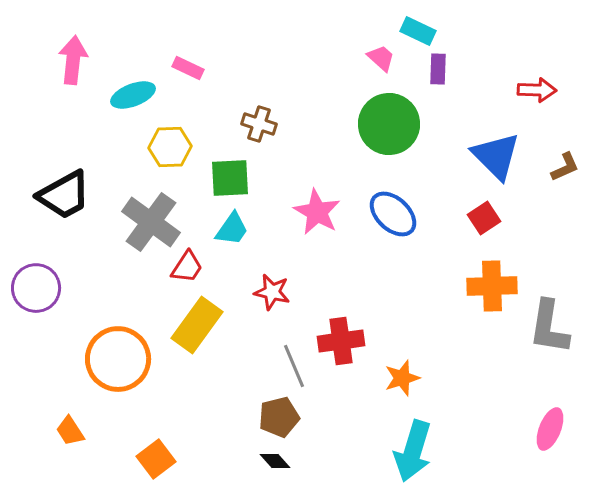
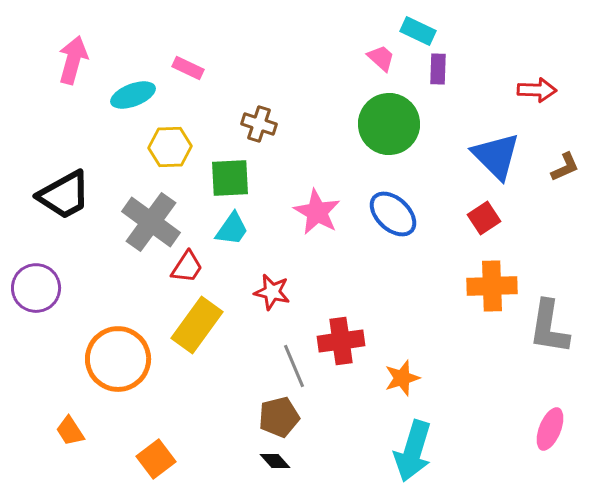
pink arrow: rotated 9 degrees clockwise
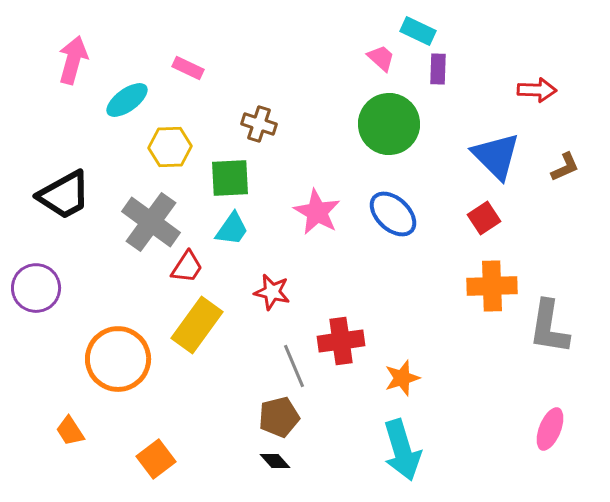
cyan ellipse: moved 6 px left, 5 px down; rotated 15 degrees counterclockwise
cyan arrow: moved 11 px left, 1 px up; rotated 34 degrees counterclockwise
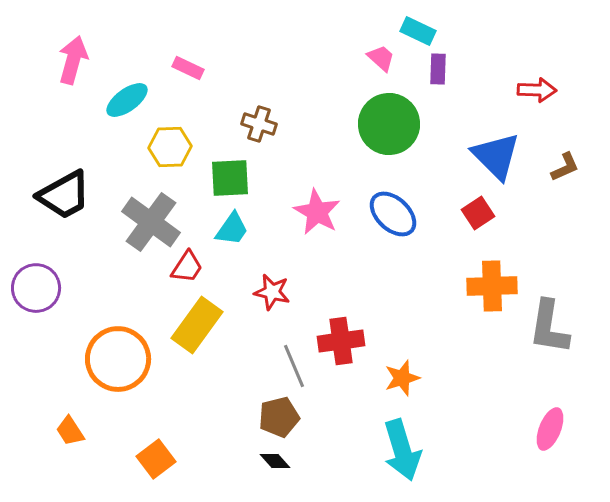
red square: moved 6 px left, 5 px up
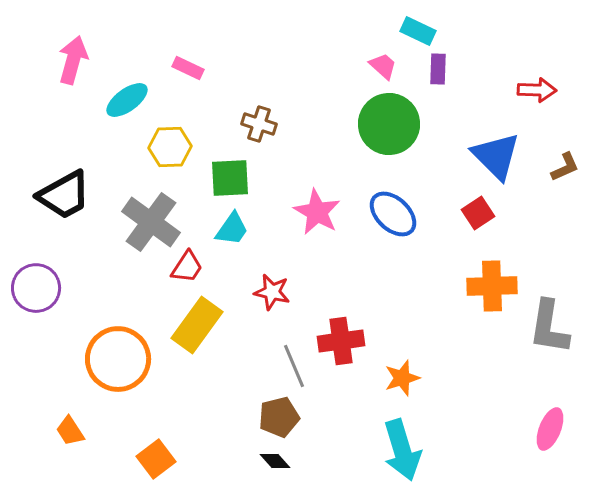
pink trapezoid: moved 2 px right, 8 px down
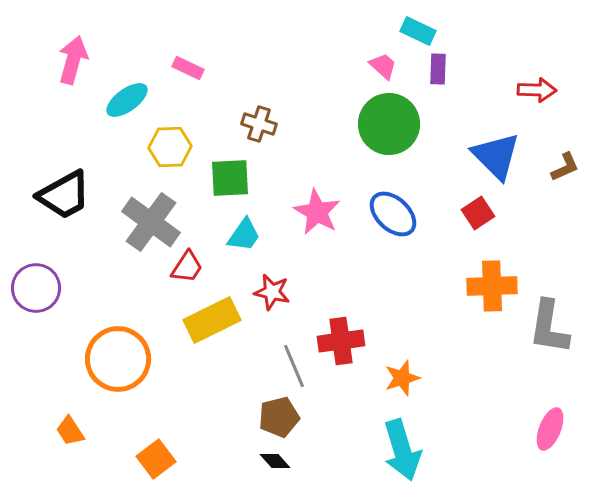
cyan trapezoid: moved 12 px right, 6 px down
yellow rectangle: moved 15 px right, 5 px up; rotated 28 degrees clockwise
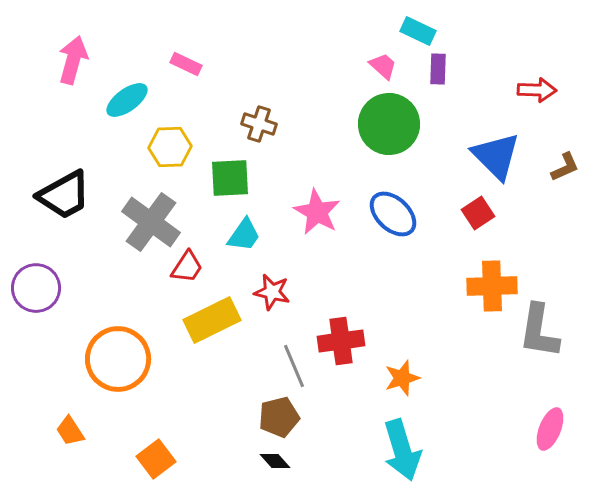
pink rectangle: moved 2 px left, 4 px up
gray L-shape: moved 10 px left, 4 px down
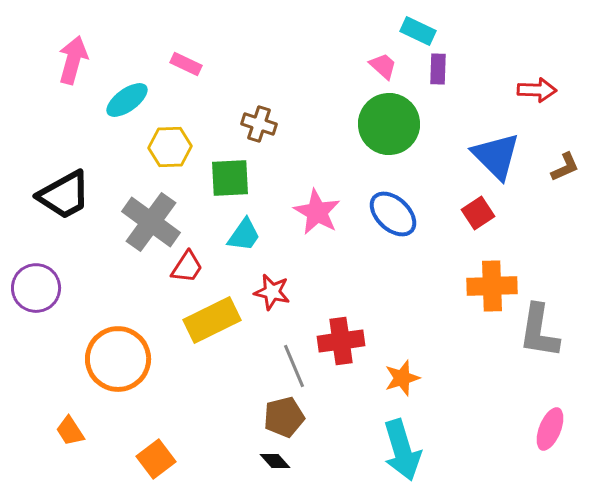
brown pentagon: moved 5 px right
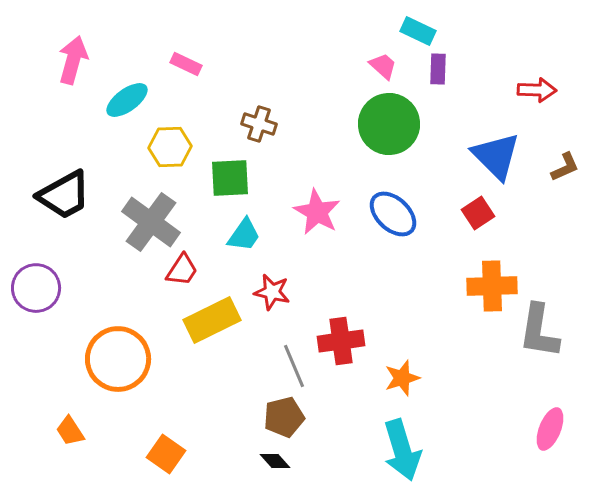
red trapezoid: moved 5 px left, 3 px down
orange square: moved 10 px right, 5 px up; rotated 18 degrees counterclockwise
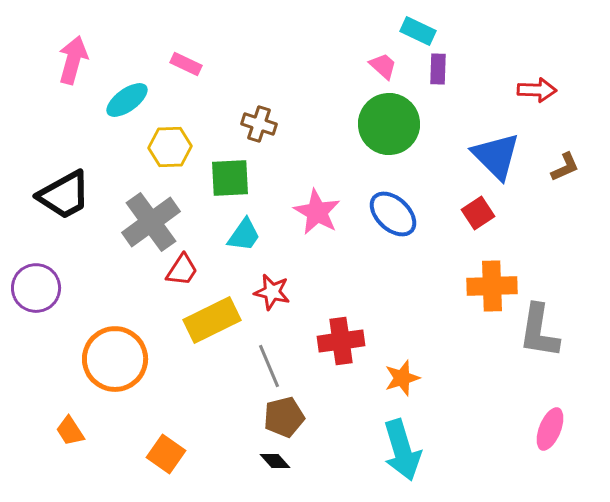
gray cross: rotated 18 degrees clockwise
orange circle: moved 3 px left
gray line: moved 25 px left
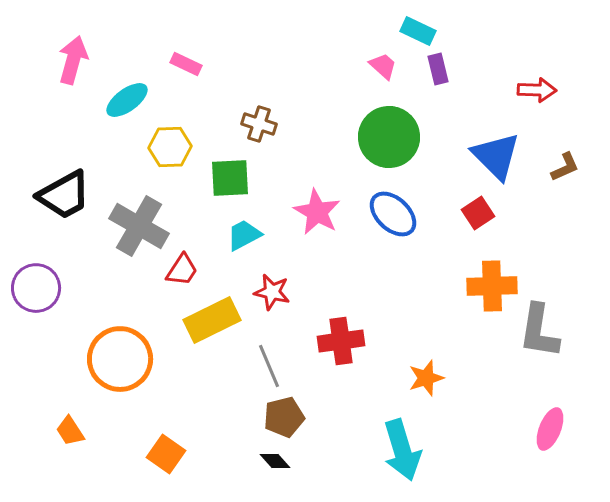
purple rectangle: rotated 16 degrees counterclockwise
green circle: moved 13 px down
gray cross: moved 12 px left, 4 px down; rotated 24 degrees counterclockwise
cyan trapezoid: rotated 153 degrees counterclockwise
orange circle: moved 5 px right
orange star: moved 24 px right
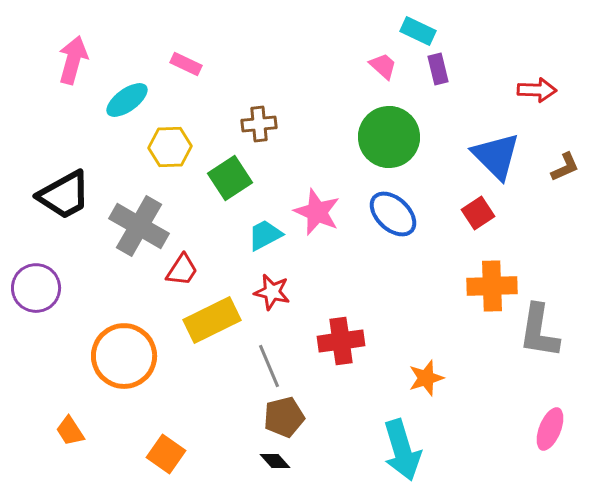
brown cross: rotated 24 degrees counterclockwise
green square: rotated 30 degrees counterclockwise
pink star: rotated 6 degrees counterclockwise
cyan trapezoid: moved 21 px right
orange circle: moved 4 px right, 3 px up
